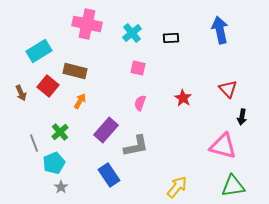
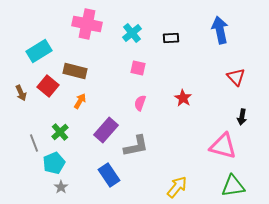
red triangle: moved 8 px right, 12 px up
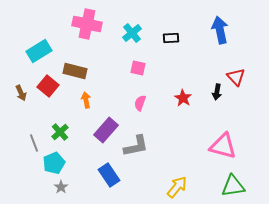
orange arrow: moved 6 px right, 1 px up; rotated 42 degrees counterclockwise
black arrow: moved 25 px left, 25 px up
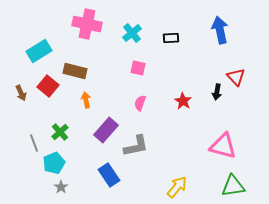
red star: moved 3 px down
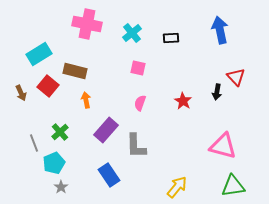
cyan rectangle: moved 3 px down
gray L-shape: rotated 100 degrees clockwise
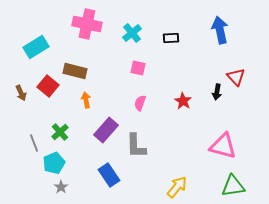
cyan rectangle: moved 3 px left, 7 px up
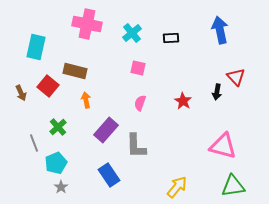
cyan rectangle: rotated 45 degrees counterclockwise
green cross: moved 2 px left, 5 px up
cyan pentagon: moved 2 px right
